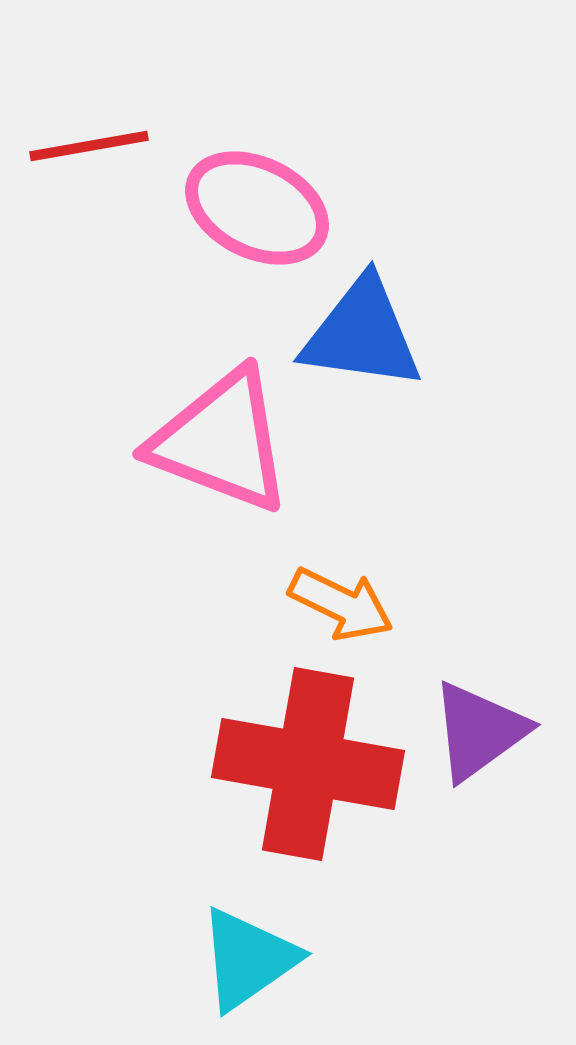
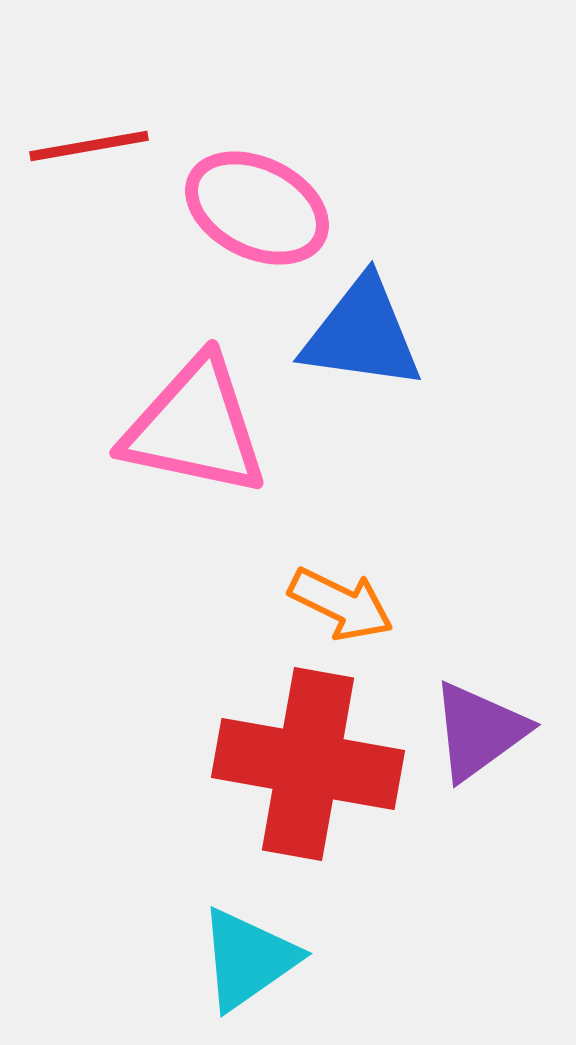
pink triangle: moved 26 px left, 14 px up; rotated 9 degrees counterclockwise
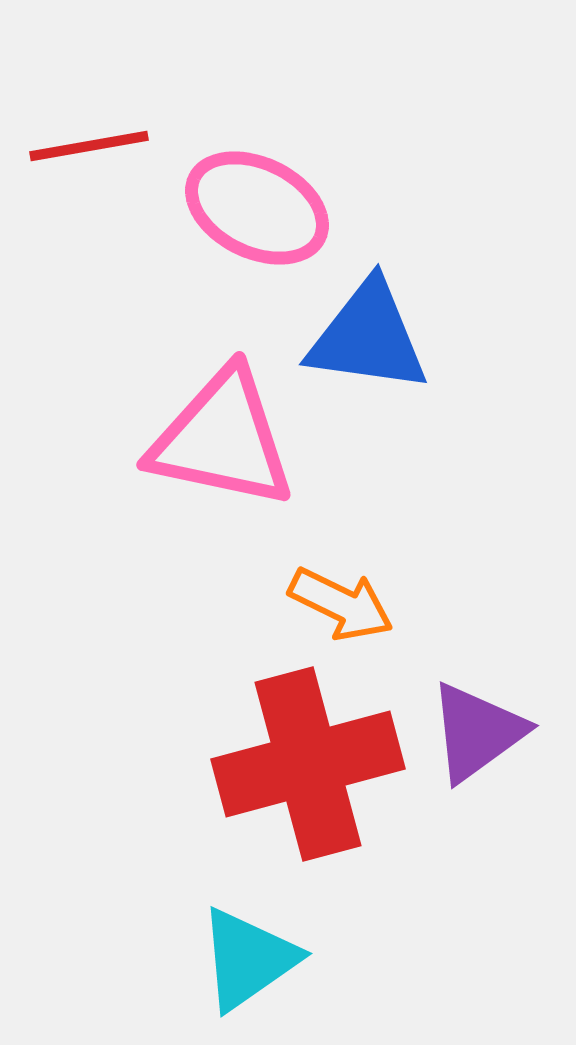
blue triangle: moved 6 px right, 3 px down
pink triangle: moved 27 px right, 12 px down
purple triangle: moved 2 px left, 1 px down
red cross: rotated 25 degrees counterclockwise
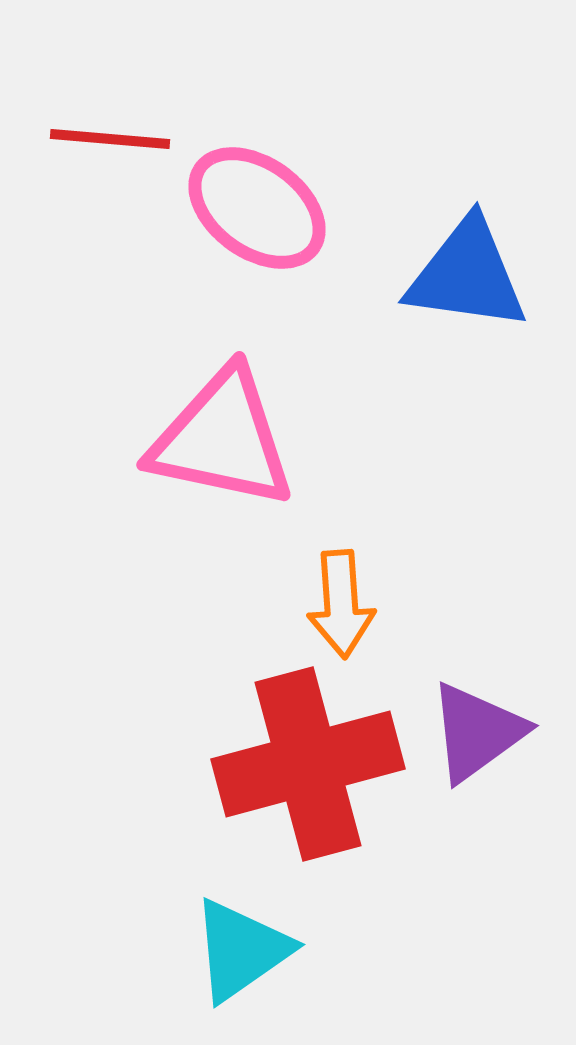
red line: moved 21 px right, 7 px up; rotated 15 degrees clockwise
pink ellipse: rotated 10 degrees clockwise
blue triangle: moved 99 px right, 62 px up
orange arrow: rotated 60 degrees clockwise
cyan triangle: moved 7 px left, 9 px up
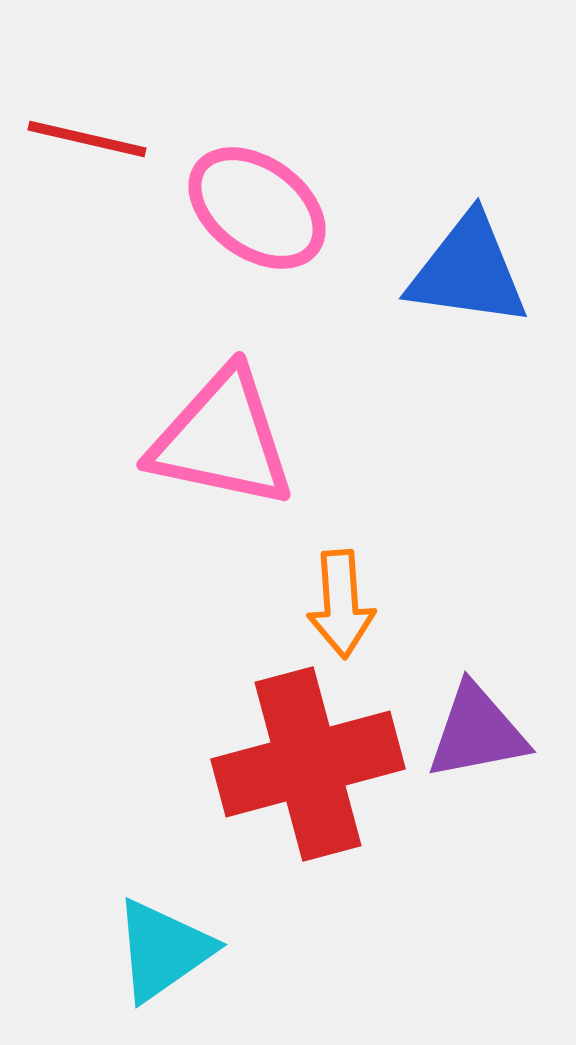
red line: moved 23 px left; rotated 8 degrees clockwise
blue triangle: moved 1 px right, 4 px up
purple triangle: rotated 25 degrees clockwise
cyan triangle: moved 78 px left
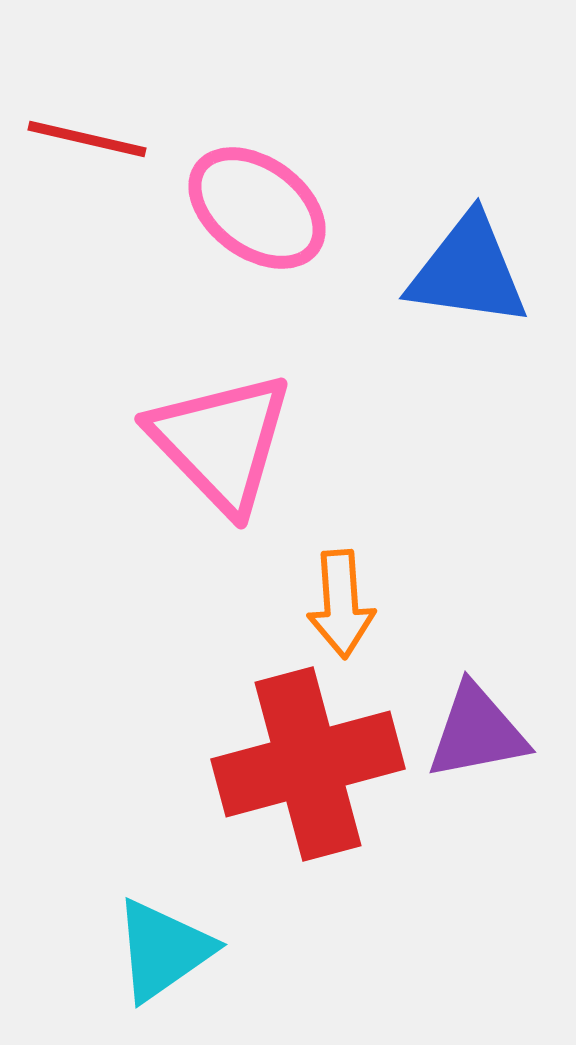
pink triangle: moved 1 px left, 3 px down; rotated 34 degrees clockwise
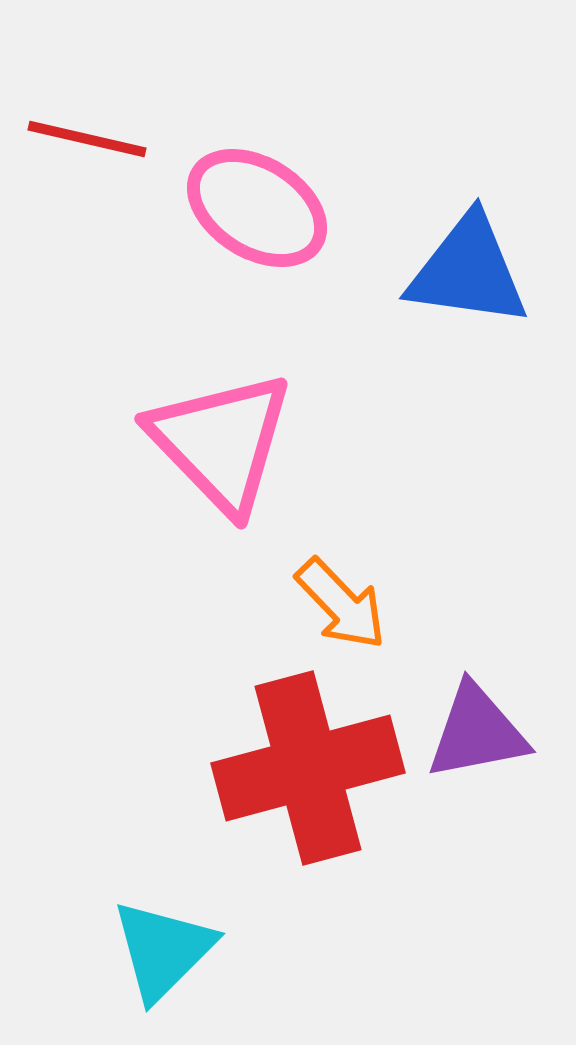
pink ellipse: rotated 4 degrees counterclockwise
orange arrow: rotated 40 degrees counterclockwise
red cross: moved 4 px down
cyan triangle: rotated 10 degrees counterclockwise
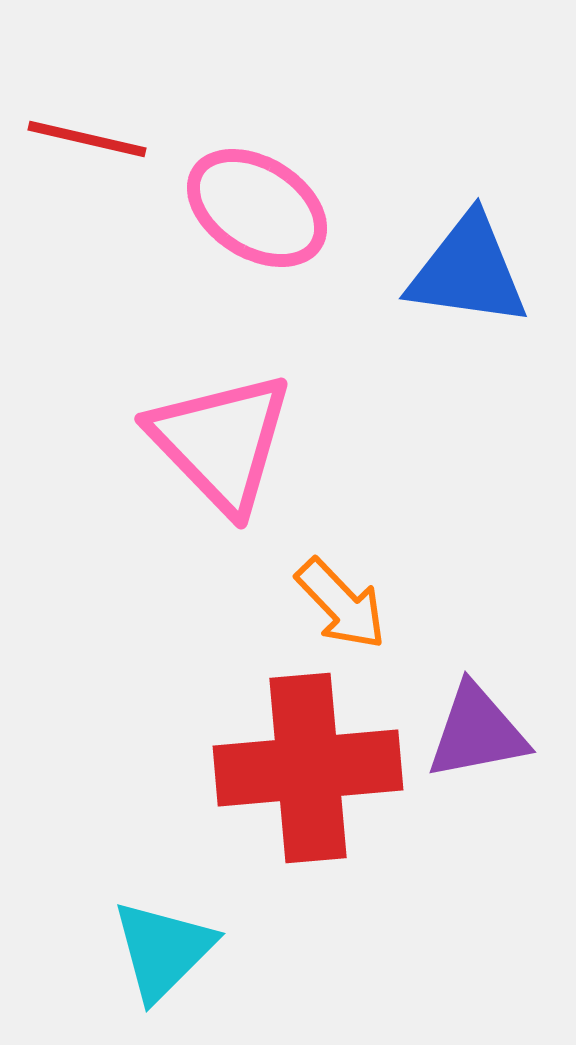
red cross: rotated 10 degrees clockwise
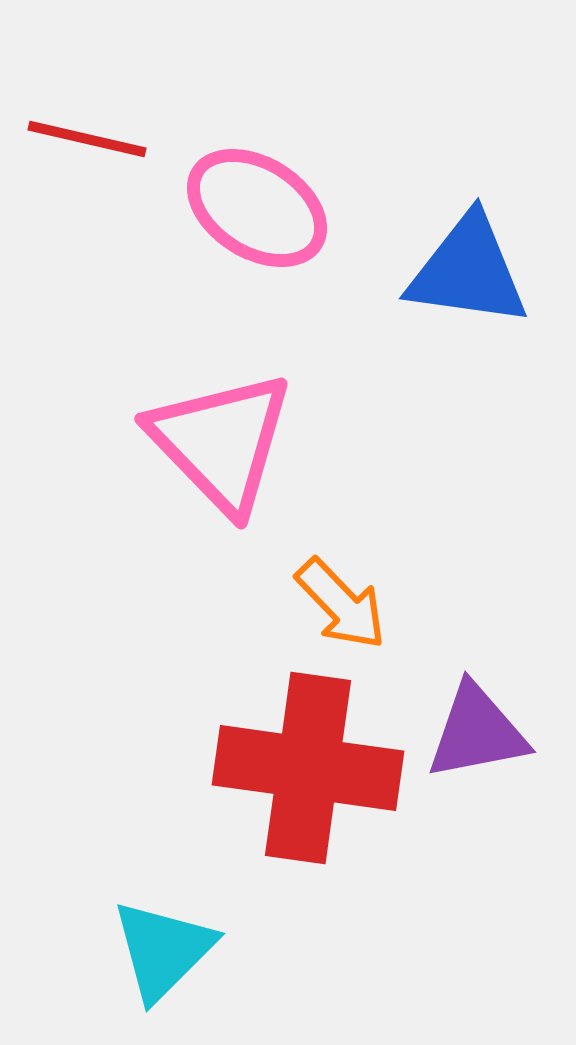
red cross: rotated 13 degrees clockwise
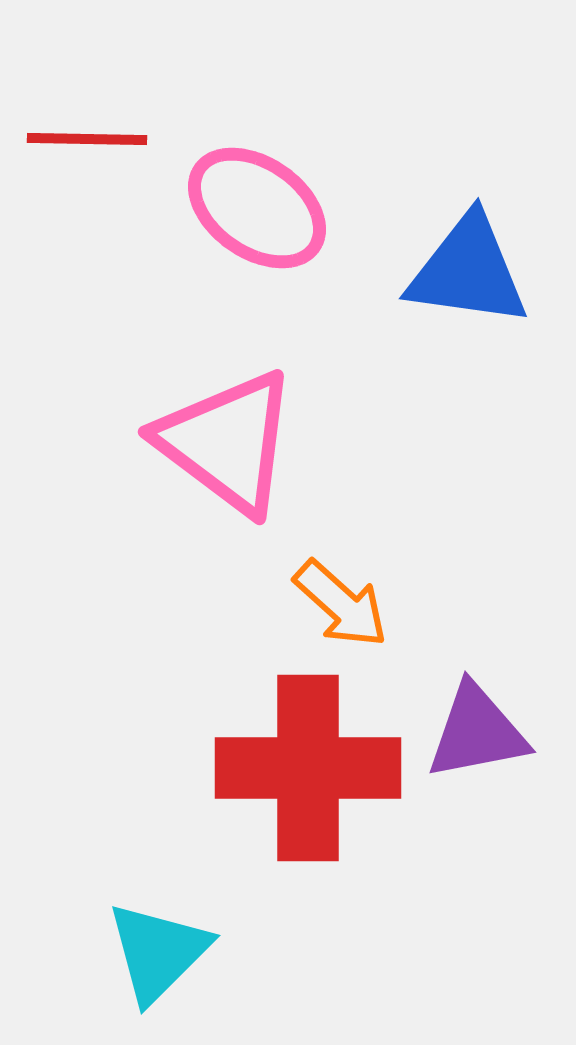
red line: rotated 12 degrees counterclockwise
pink ellipse: rotated 3 degrees clockwise
pink triangle: moved 6 px right; rotated 9 degrees counterclockwise
orange arrow: rotated 4 degrees counterclockwise
red cross: rotated 8 degrees counterclockwise
cyan triangle: moved 5 px left, 2 px down
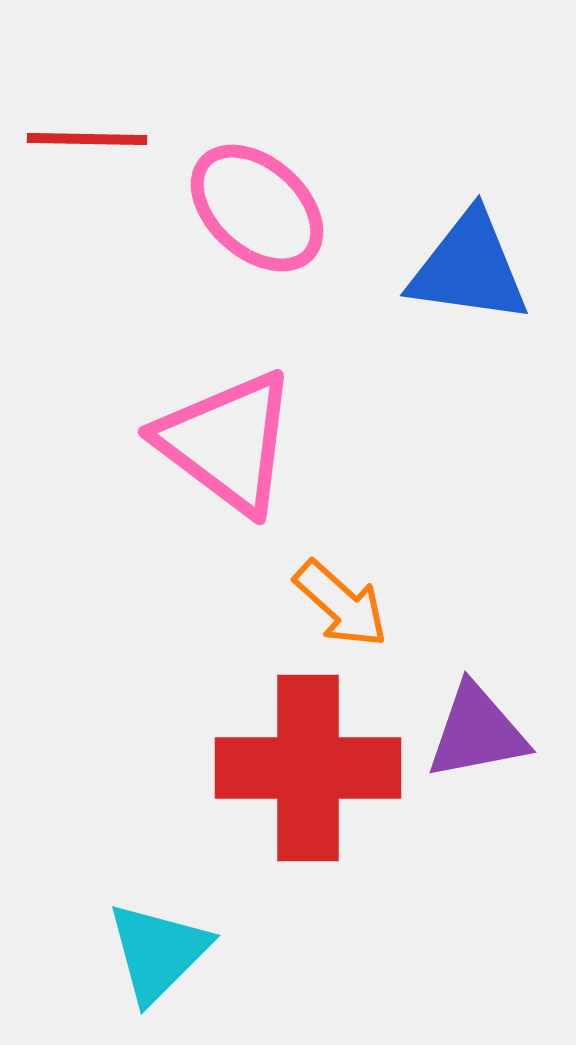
pink ellipse: rotated 7 degrees clockwise
blue triangle: moved 1 px right, 3 px up
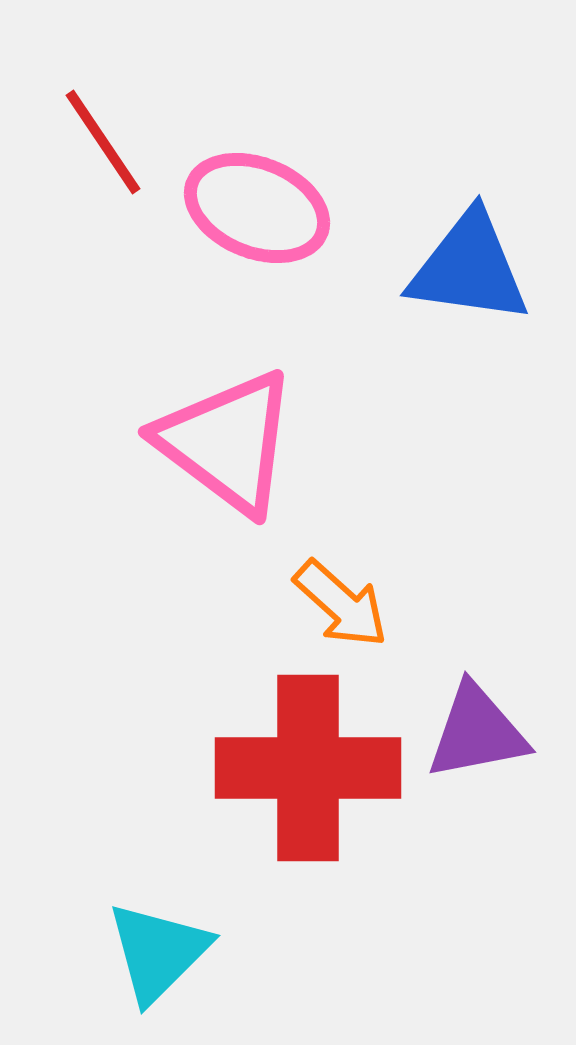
red line: moved 16 px right, 3 px down; rotated 55 degrees clockwise
pink ellipse: rotated 20 degrees counterclockwise
